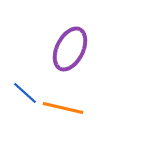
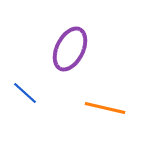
orange line: moved 42 px right
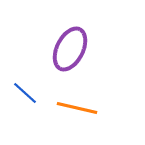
orange line: moved 28 px left
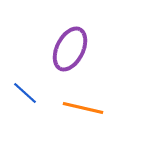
orange line: moved 6 px right
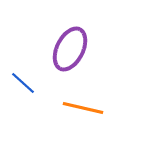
blue line: moved 2 px left, 10 px up
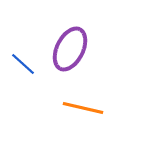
blue line: moved 19 px up
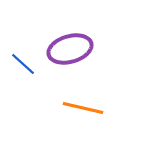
purple ellipse: rotated 48 degrees clockwise
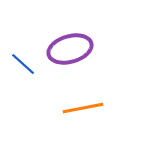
orange line: rotated 24 degrees counterclockwise
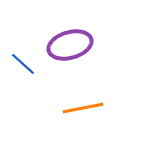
purple ellipse: moved 4 px up
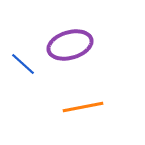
orange line: moved 1 px up
